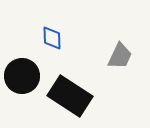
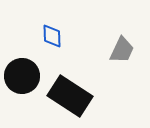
blue diamond: moved 2 px up
gray trapezoid: moved 2 px right, 6 px up
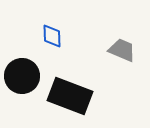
gray trapezoid: rotated 92 degrees counterclockwise
black rectangle: rotated 12 degrees counterclockwise
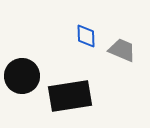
blue diamond: moved 34 px right
black rectangle: rotated 30 degrees counterclockwise
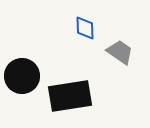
blue diamond: moved 1 px left, 8 px up
gray trapezoid: moved 2 px left, 2 px down; rotated 12 degrees clockwise
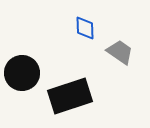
black circle: moved 3 px up
black rectangle: rotated 9 degrees counterclockwise
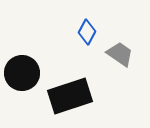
blue diamond: moved 2 px right, 4 px down; rotated 30 degrees clockwise
gray trapezoid: moved 2 px down
